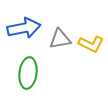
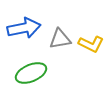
green ellipse: moved 3 px right; rotated 60 degrees clockwise
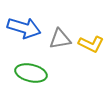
blue arrow: rotated 28 degrees clockwise
green ellipse: rotated 36 degrees clockwise
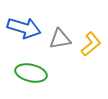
yellow L-shape: rotated 65 degrees counterclockwise
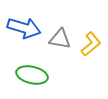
gray triangle: rotated 20 degrees clockwise
green ellipse: moved 1 px right, 2 px down
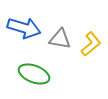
green ellipse: moved 2 px right, 1 px up; rotated 8 degrees clockwise
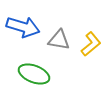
blue arrow: moved 1 px left, 1 px up
gray triangle: moved 1 px left, 1 px down
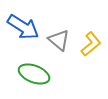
blue arrow: rotated 16 degrees clockwise
gray triangle: rotated 30 degrees clockwise
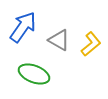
blue arrow: rotated 88 degrees counterclockwise
gray triangle: rotated 10 degrees counterclockwise
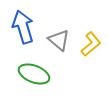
blue arrow: rotated 52 degrees counterclockwise
gray triangle: rotated 10 degrees clockwise
